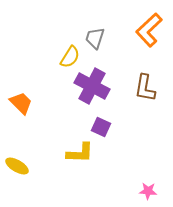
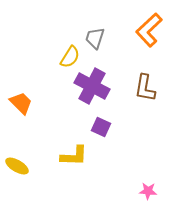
yellow L-shape: moved 6 px left, 3 px down
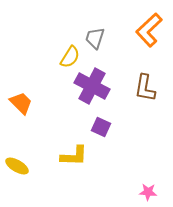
pink star: moved 1 px down
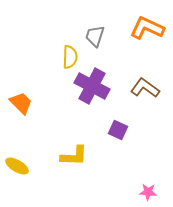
orange L-shape: moved 2 px left, 2 px up; rotated 68 degrees clockwise
gray trapezoid: moved 2 px up
yellow semicircle: rotated 30 degrees counterclockwise
brown L-shape: rotated 116 degrees clockwise
purple square: moved 17 px right, 3 px down
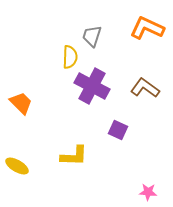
gray trapezoid: moved 3 px left
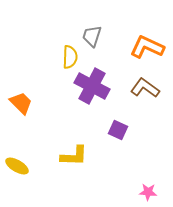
orange L-shape: moved 19 px down
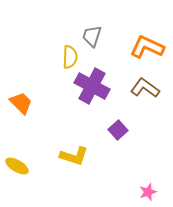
purple square: rotated 24 degrees clockwise
yellow L-shape: rotated 16 degrees clockwise
pink star: rotated 24 degrees counterclockwise
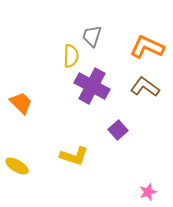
yellow semicircle: moved 1 px right, 1 px up
brown L-shape: moved 1 px up
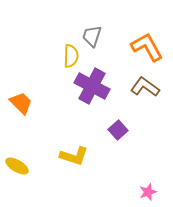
orange L-shape: rotated 36 degrees clockwise
